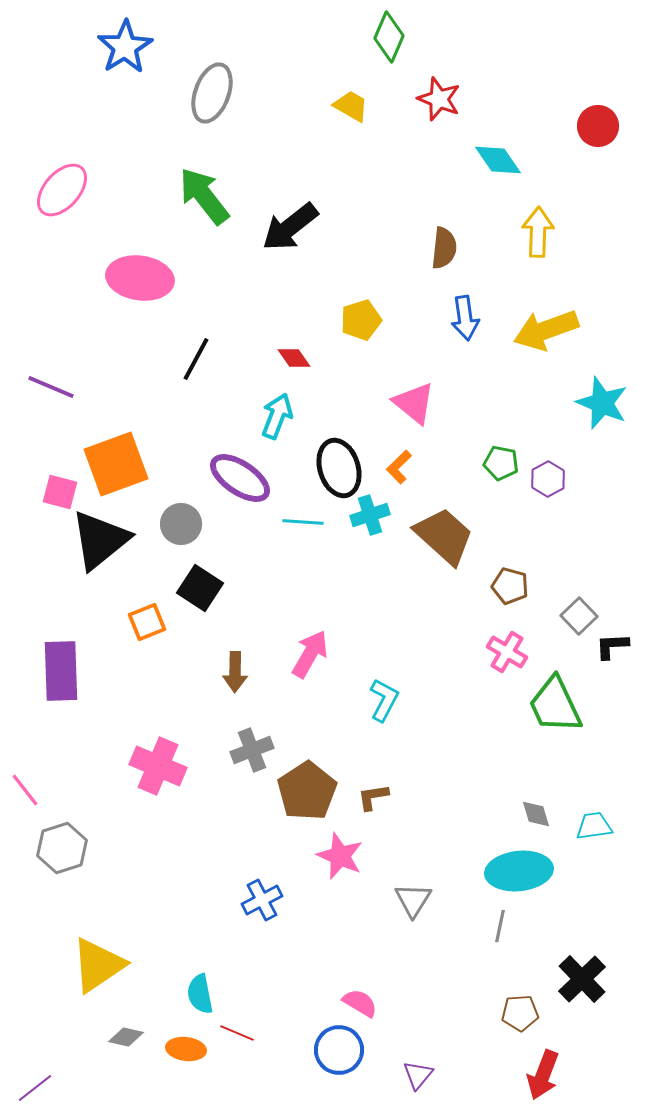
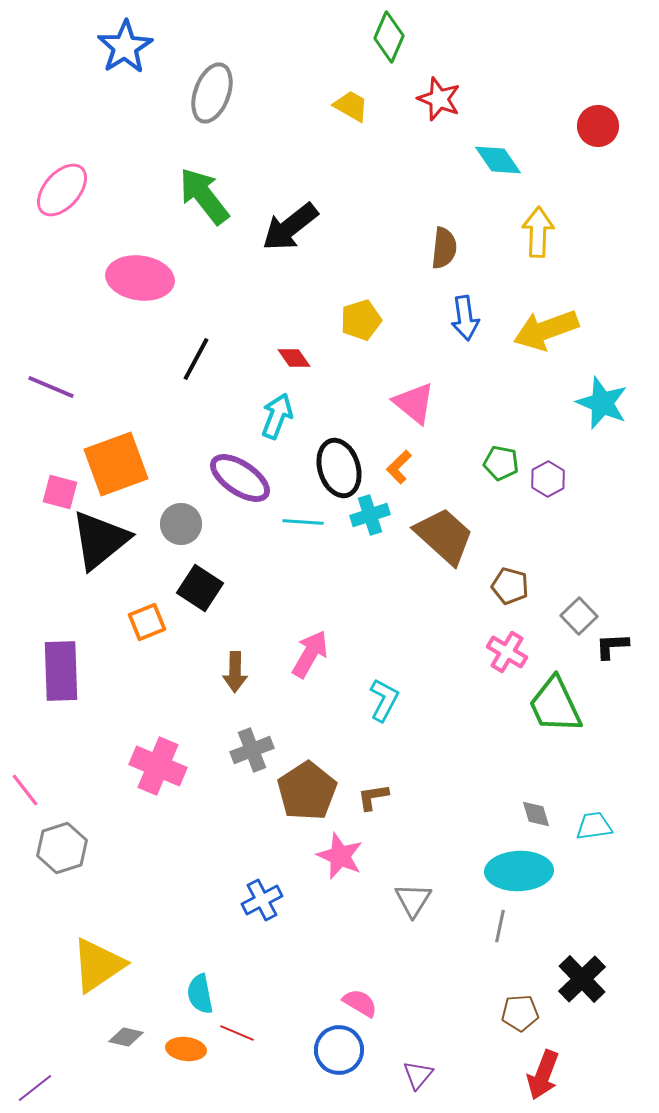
cyan ellipse at (519, 871): rotated 4 degrees clockwise
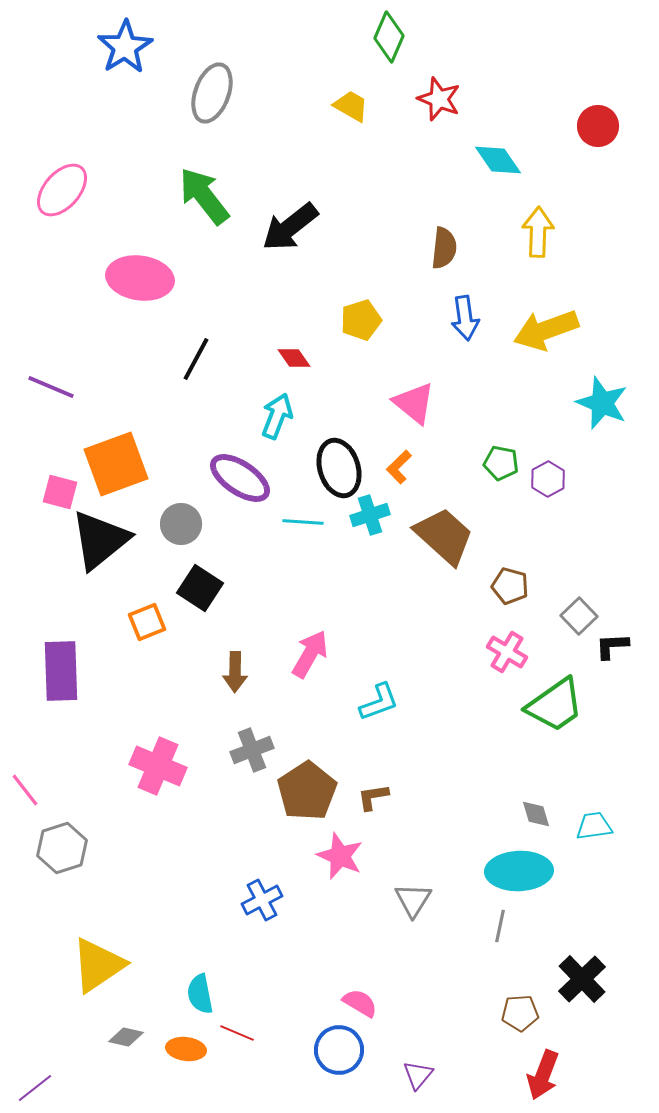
cyan L-shape at (384, 700): moved 5 px left, 2 px down; rotated 42 degrees clockwise
green trapezoid at (555, 705): rotated 100 degrees counterclockwise
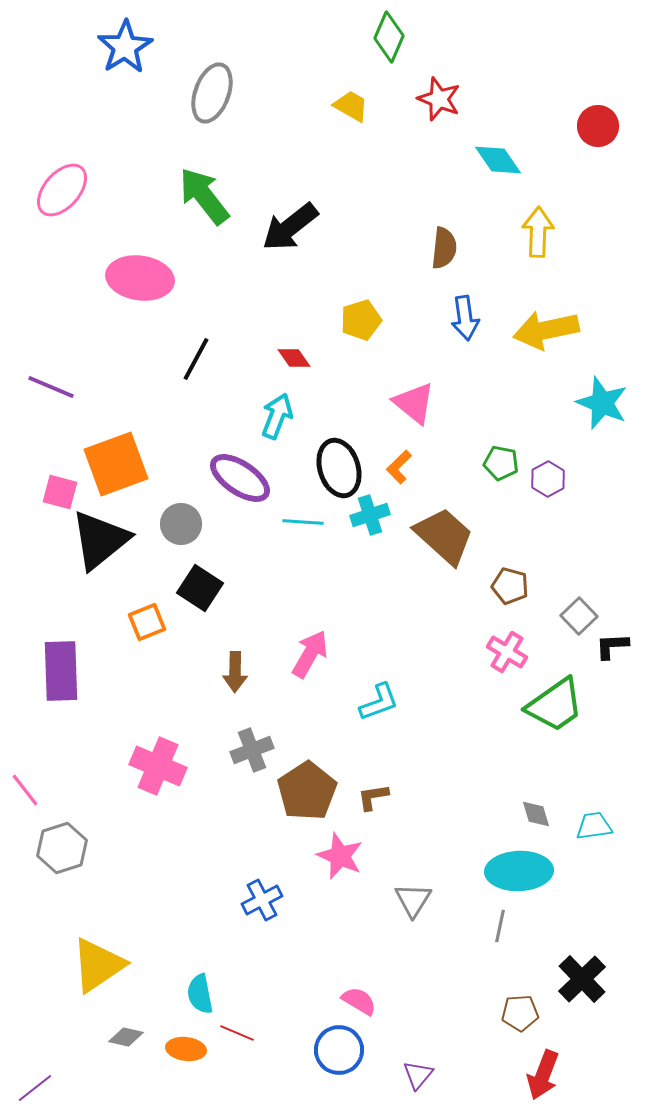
yellow arrow at (546, 330): rotated 8 degrees clockwise
pink semicircle at (360, 1003): moved 1 px left, 2 px up
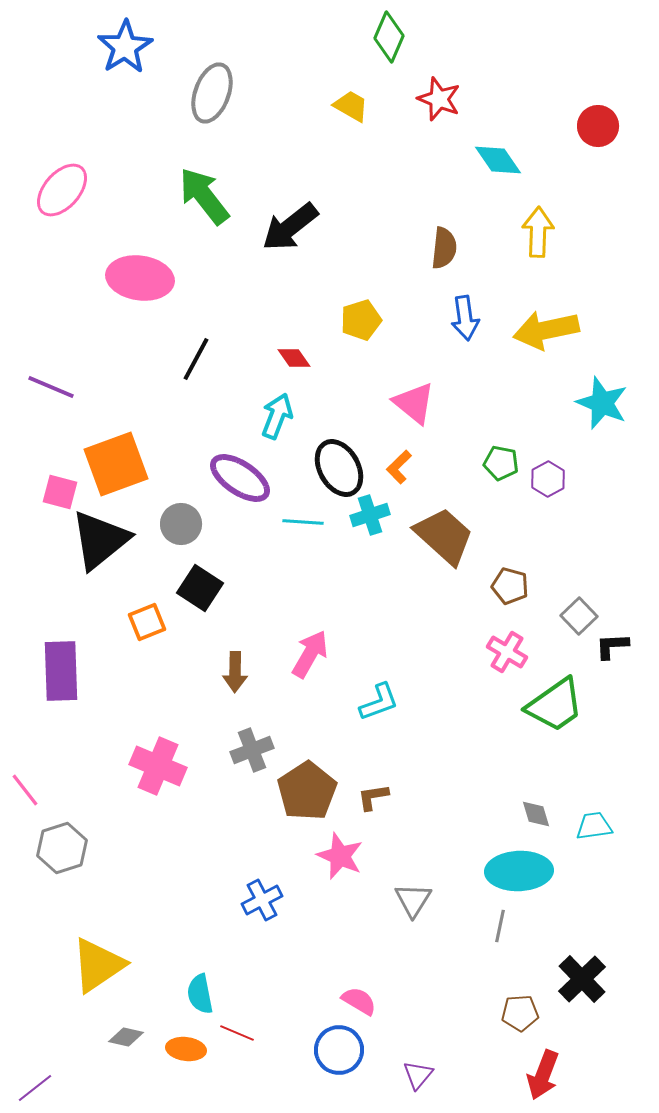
black ellipse at (339, 468): rotated 12 degrees counterclockwise
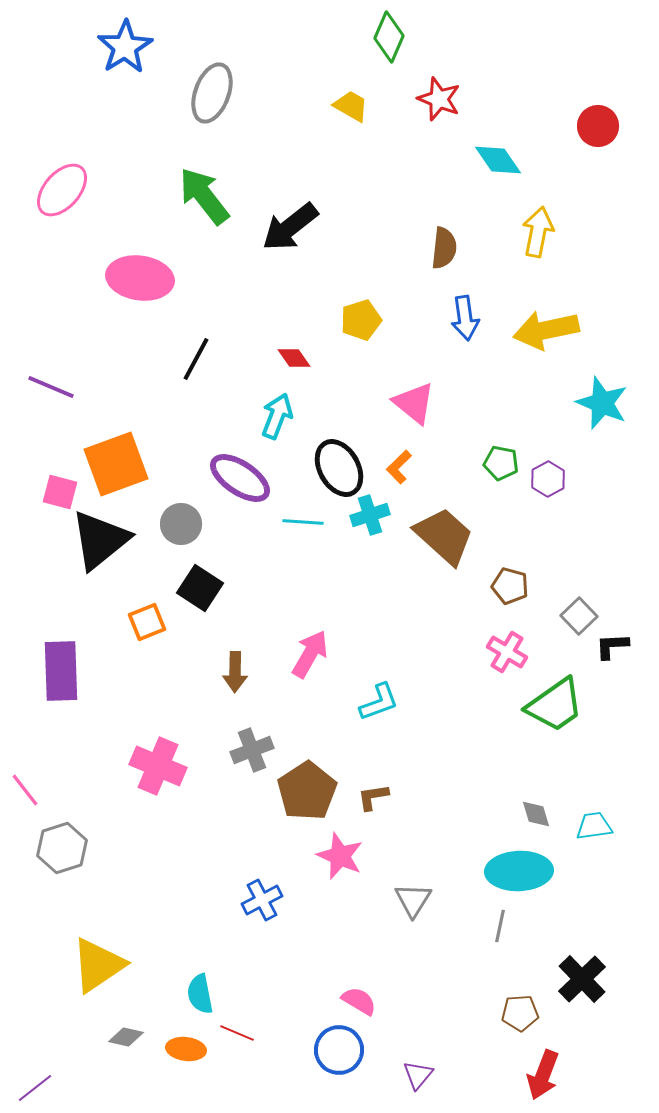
yellow arrow at (538, 232): rotated 9 degrees clockwise
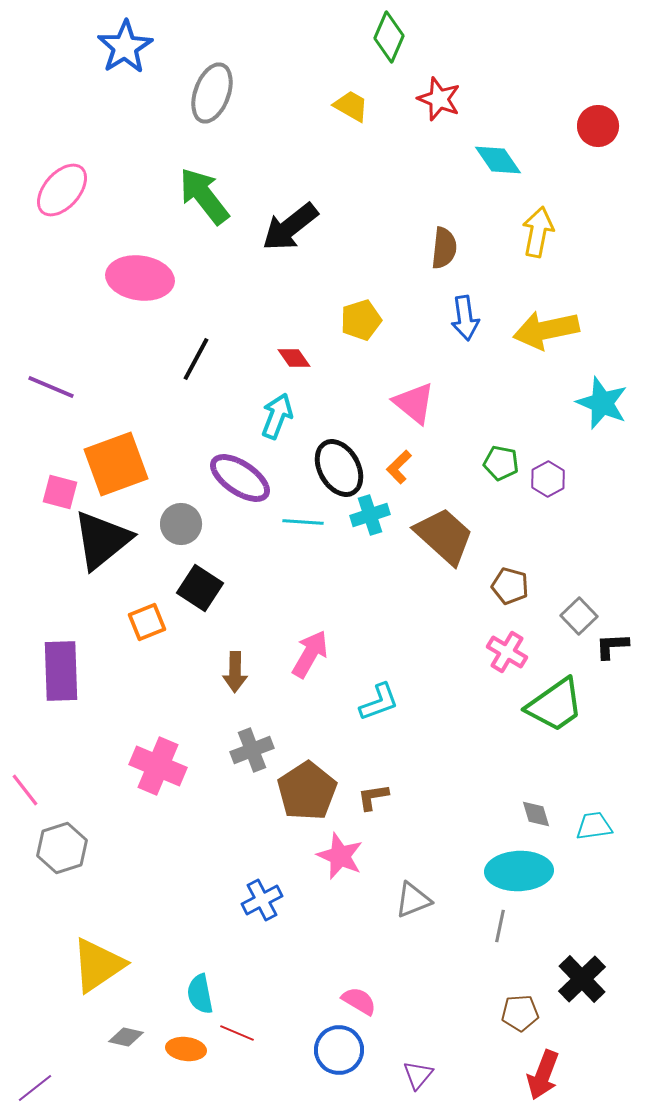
black triangle at (100, 540): moved 2 px right
gray triangle at (413, 900): rotated 36 degrees clockwise
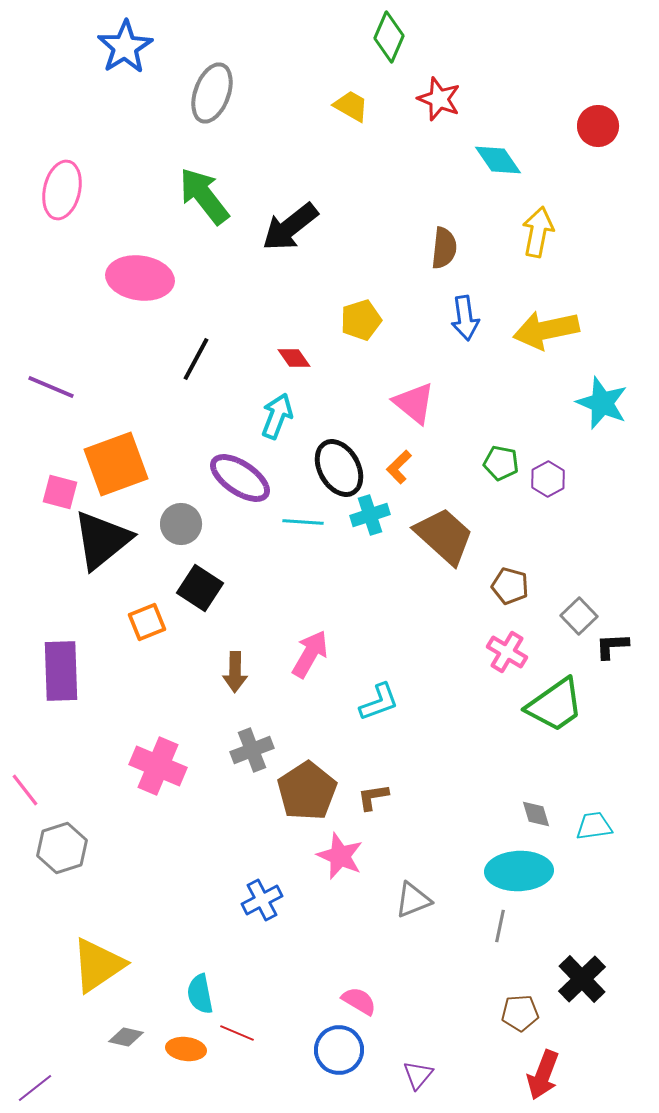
pink ellipse at (62, 190): rotated 28 degrees counterclockwise
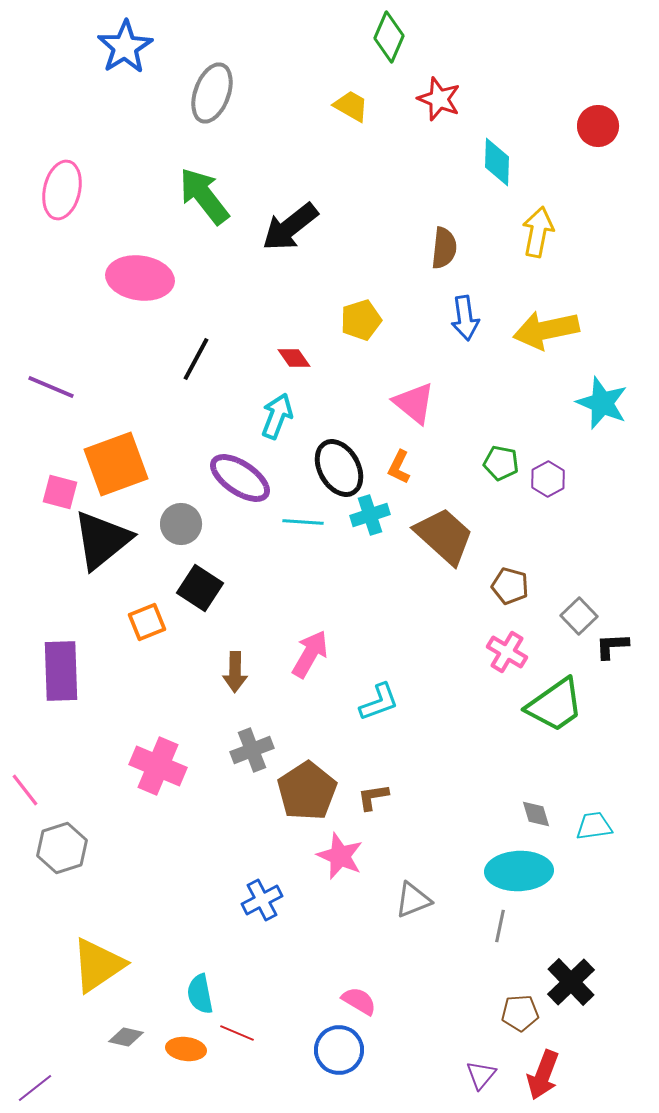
cyan diamond at (498, 160): moved 1 px left, 2 px down; rotated 36 degrees clockwise
orange L-shape at (399, 467): rotated 20 degrees counterclockwise
black cross at (582, 979): moved 11 px left, 3 px down
purple triangle at (418, 1075): moved 63 px right
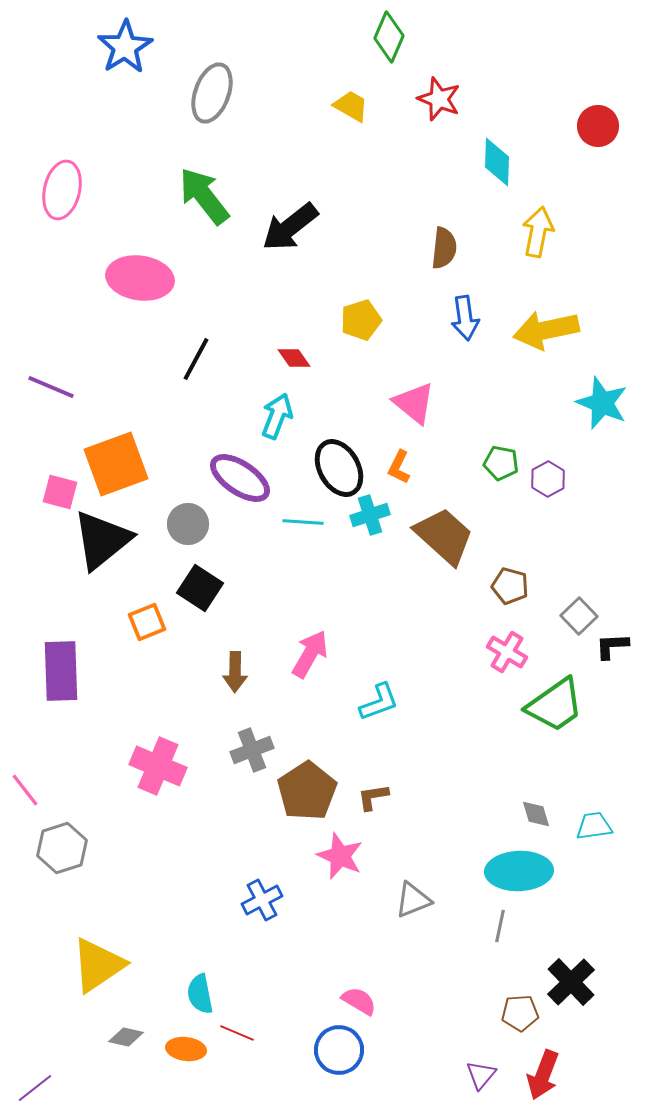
gray circle at (181, 524): moved 7 px right
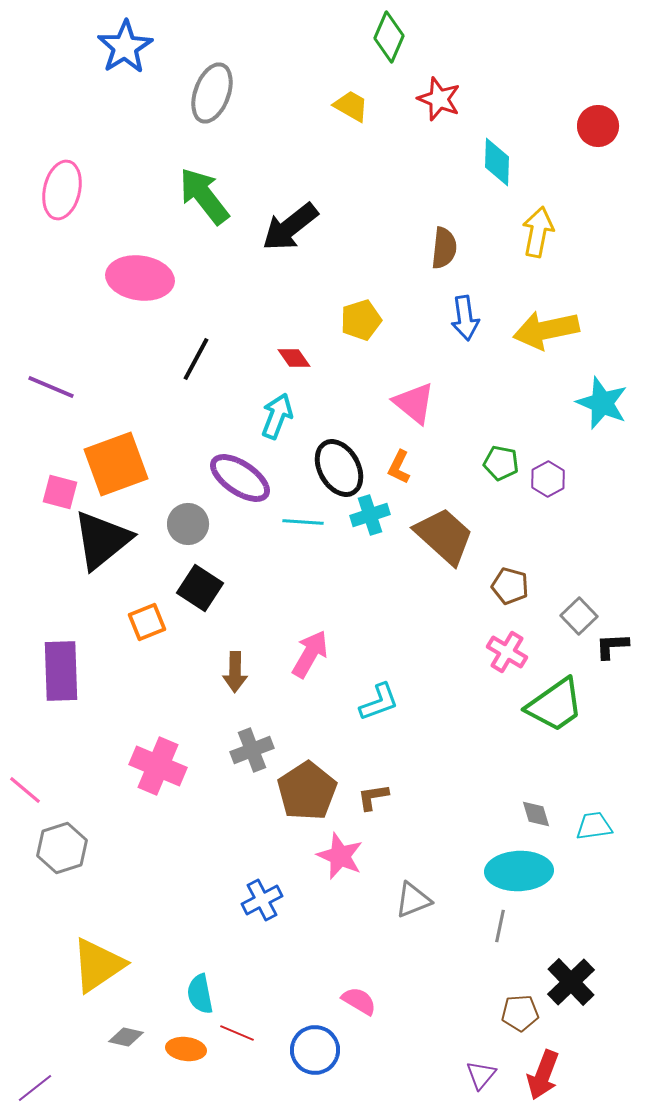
pink line at (25, 790): rotated 12 degrees counterclockwise
blue circle at (339, 1050): moved 24 px left
